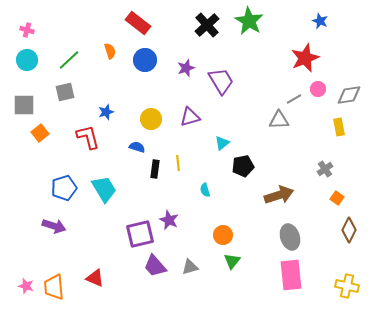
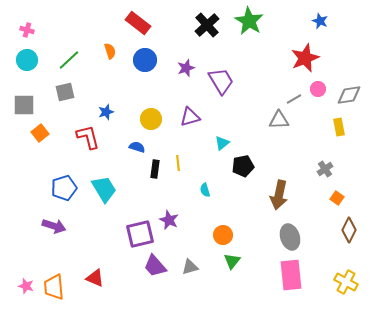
brown arrow at (279, 195): rotated 120 degrees clockwise
yellow cross at (347, 286): moved 1 px left, 4 px up; rotated 15 degrees clockwise
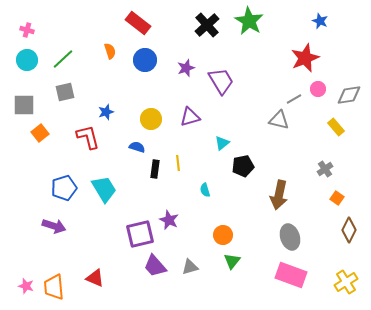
green line at (69, 60): moved 6 px left, 1 px up
gray triangle at (279, 120): rotated 15 degrees clockwise
yellow rectangle at (339, 127): moved 3 px left; rotated 30 degrees counterclockwise
pink rectangle at (291, 275): rotated 64 degrees counterclockwise
yellow cross at (346, 282): rotated 30 degrees clockwise
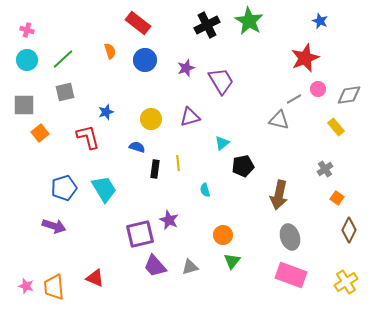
black cross at (207, 25): rotated 15 degrees clockwise
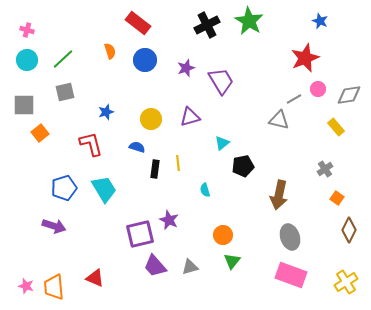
red L-shape at (88, 137): moved 3 px right, 7 px down
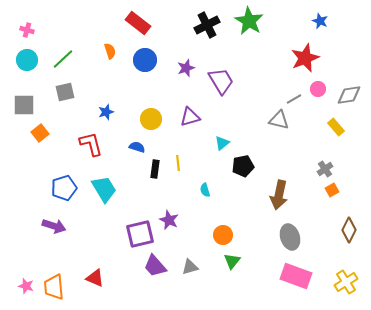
orange square at (337, 198): moved 5 px left, 8 px up; rotated 24 degrees clockwise
pink rectangle at (291, 275): moved 5 px right, 1 px down
